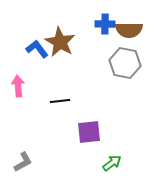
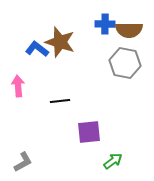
brown star: rotated 12 degrees counterclockwise
blue L-shape: rotated 15 degrees counterclockwise
green arrow: moved 1 px right, 2 px up
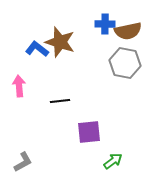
brown semicircle: moved 1 px left, 1 px down; rotated 12 degrees counterclockwise
pink arrow: moved 1 px right
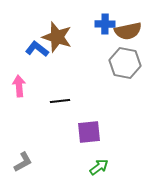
brown star: moved 3 px left, 5 px up
green arrow: moved 14 px left, 6 px down
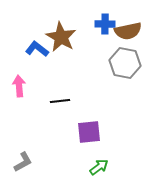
brown star: moved 4 px right; rotated 12 degrees clockwise
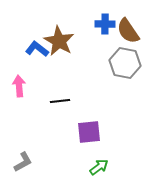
brown semicircle: rotated 68 degrees clockwise
brown star: moved 2 px left, 4 px down
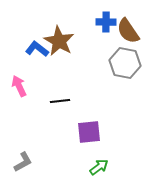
blue cross: moved 1 px right, 2 px up
pink arrow: rotated 20 degrees counterclockwise
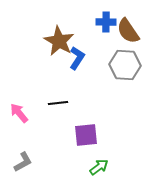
blue L-shape: moved 40 px right, 9 px down; rotated 85 degrees clockwise
gray hexagon: moved 2 px down; rotated 8 degrees counterclockwise
pink arrow: moved 27 px down; rotated 15 degrees counterclockwise
black line: moved 2 px left, 2 px down
purple square: moved 3 px left, 3 px down
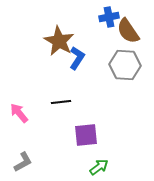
blue cross: moved 3 px right, 5 px up; rotated 12 degrees counterclockwise
black line: moved 3 px right, 1 px up
